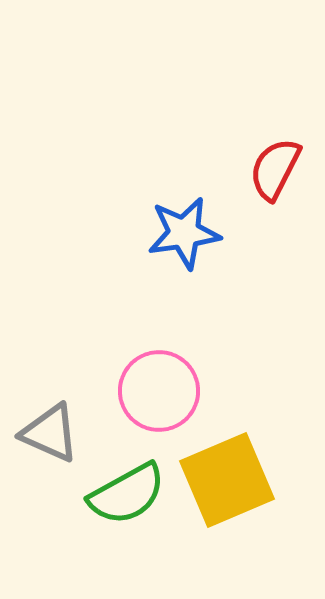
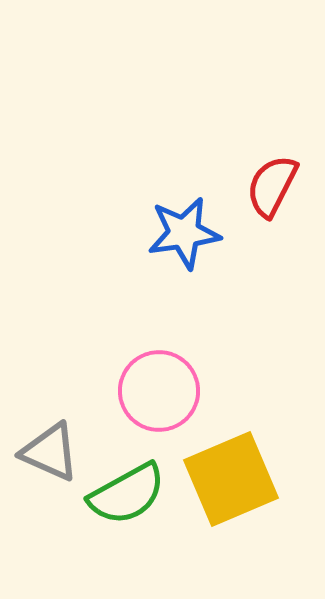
red semicircle: moved 3 px left, 17 px down
gray triangle: moved 19 px down
yellow square: moved 4 px right, 1 px up
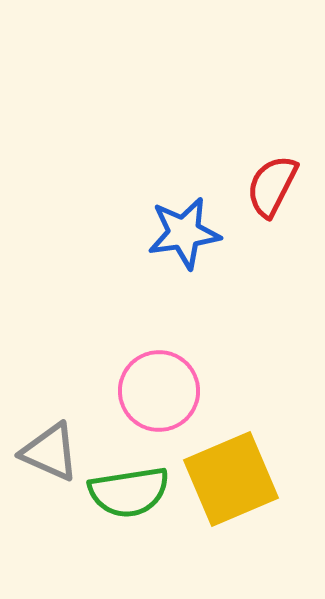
green semicircle: moved 2 px right, 2 px up; rotated 20 degrees clockwise
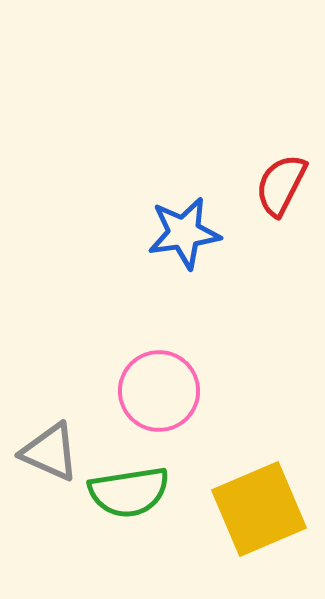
red semicircle: moved 9 px right, 1 px up
yellow square: moved 28 px right, 30 px down
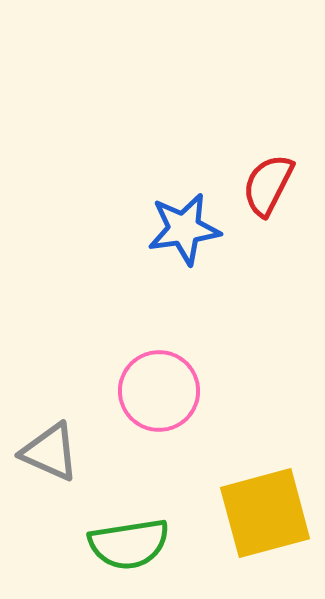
red semicircle: moved 13 px left
blue star: moved 4 px up
green semicircle: moved 52 px down
yellow square: moved 6 px right, 4 px down; rotated 8 degrees clockwise
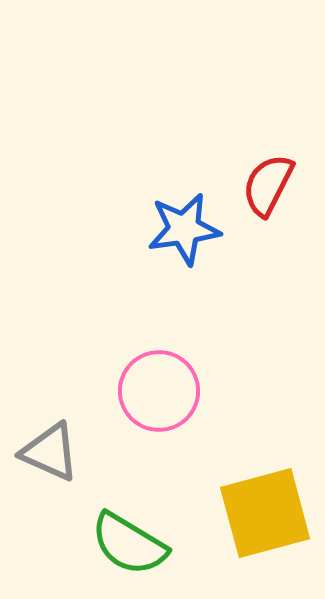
green semicircle: rotated 40 degrees clockwise
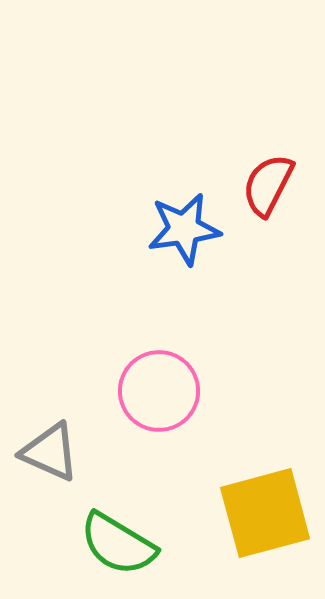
green semicircle: moved 11 px left
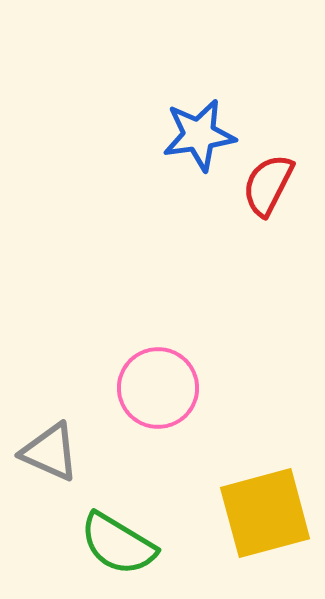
blue star: moved 15 px right, 94 px up
pink circle: moved 1 px left, 3 px up
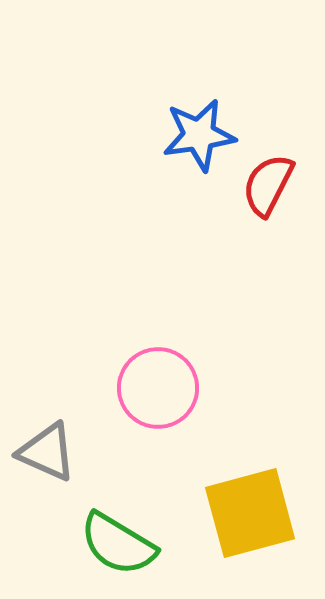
gray triangle: moved 3 px left
yellow square: moved 15 px left
